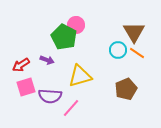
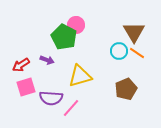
cyan circle: moved 1 px right, 1 px down
purple semicircle: moved 1 px right, 2 px down
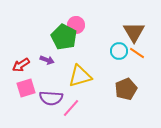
pink square: moved 1 px down
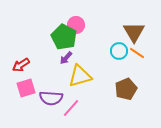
purple arrow: moved 19 px right, 2 px up; rotated 112 degrees clockwise
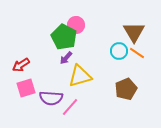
pink line: moved 1 px left, 1 px up
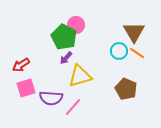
brown pentagon: rotated 25 degrees counterclockwise
pink line: moved 3 px right
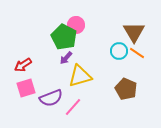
red arrow: moved 2 px right
purple semicircle: rotated 25 degrees counterclockwise
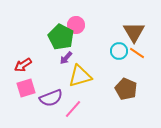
green pentagon: moved 3 px left
pink line: moved 2 px down
